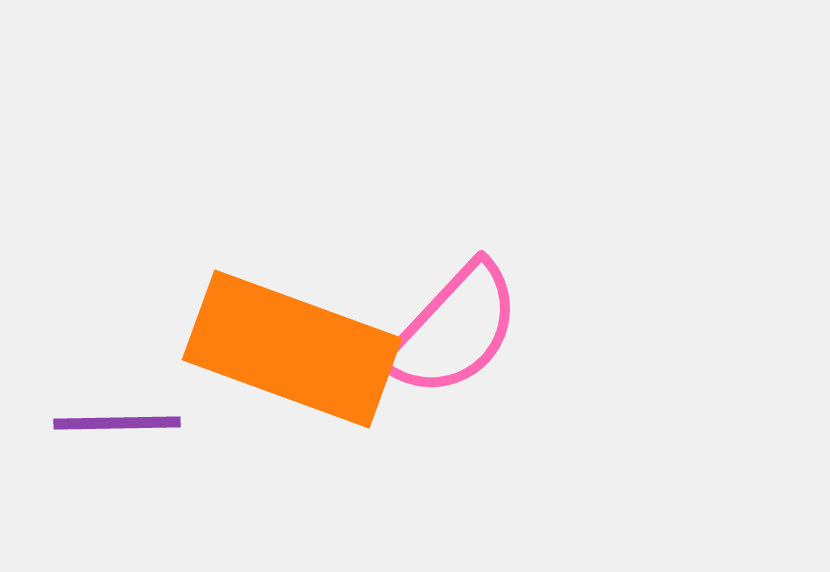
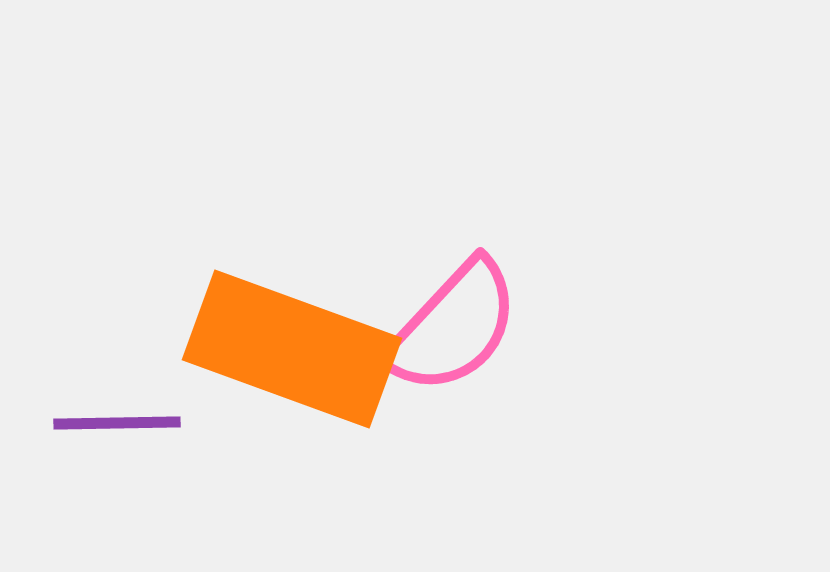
pink semicircle: moved 1 px left, 3 px up
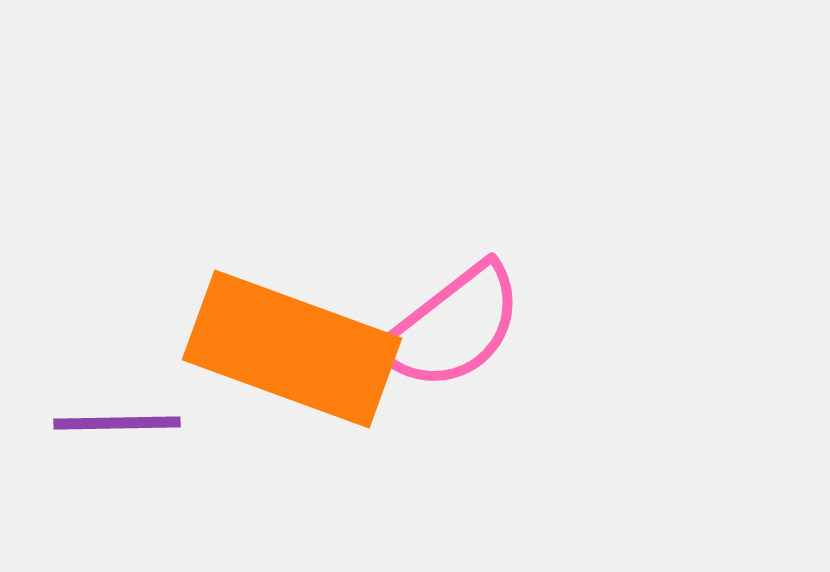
pink semicircle: rotated 9 degrees clockwise
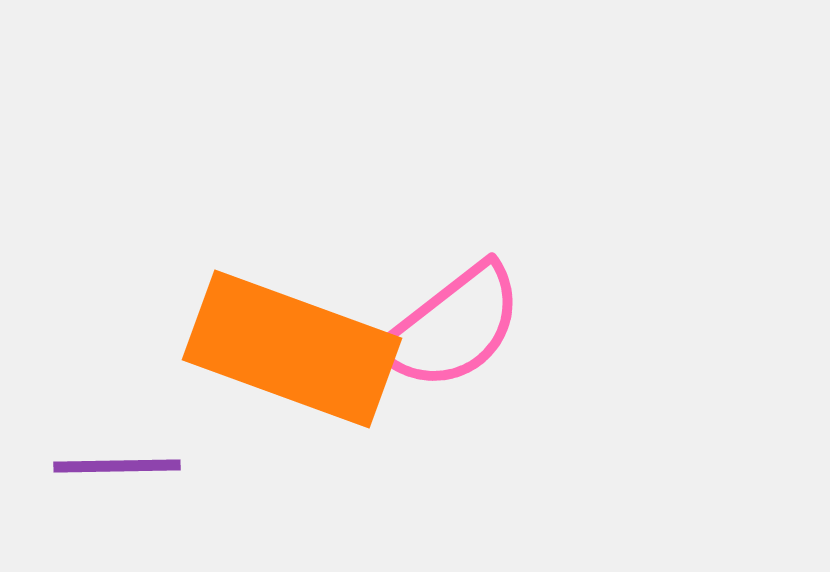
purple line: moved 43 px down
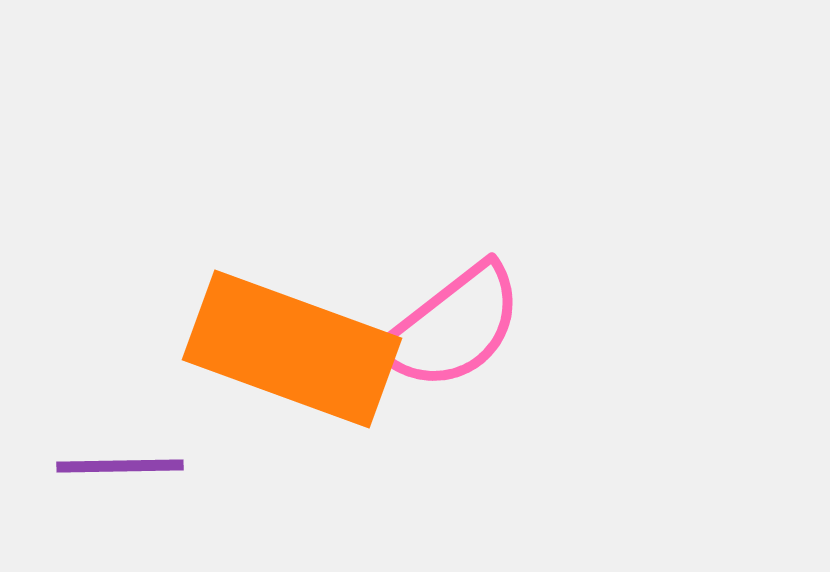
purple line: moved 3 px right
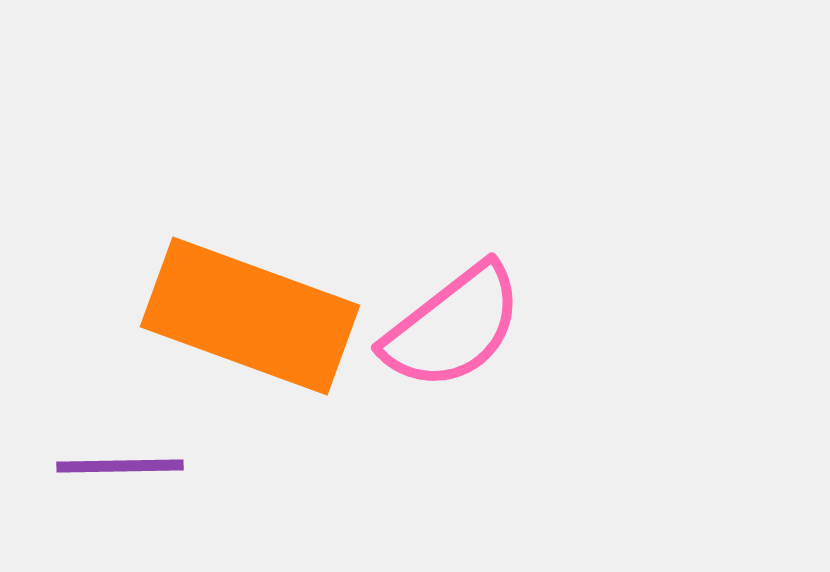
orange rectangle: moved 42 px left, 33 px up
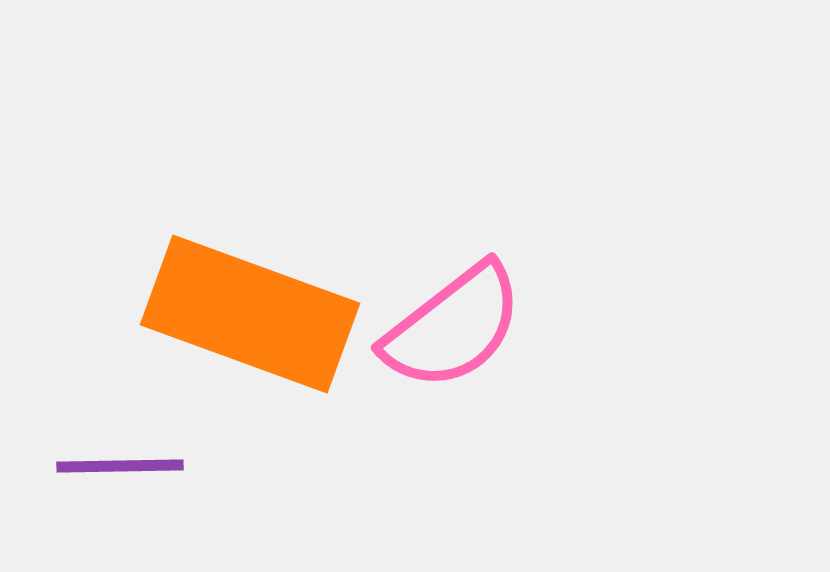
orange rectangle: moved 2 px up
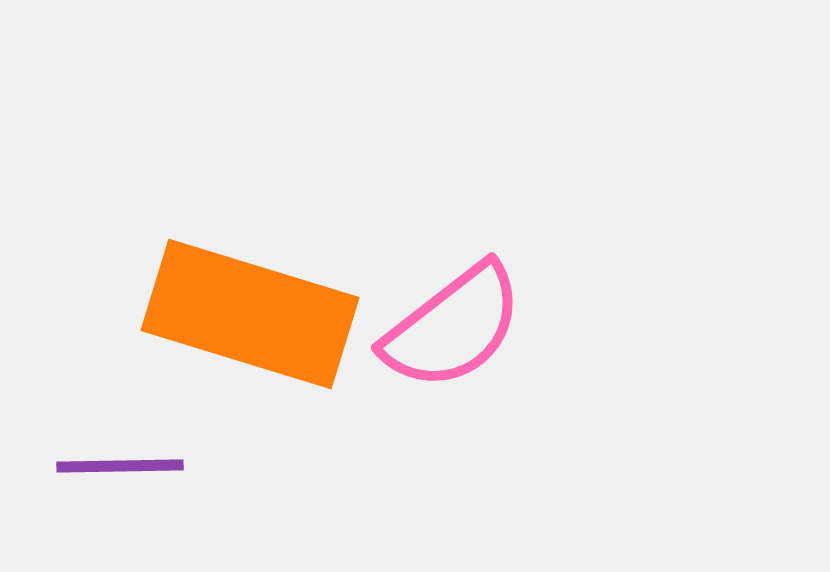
orange rectangle: rotated 3 degrees counterclockwise
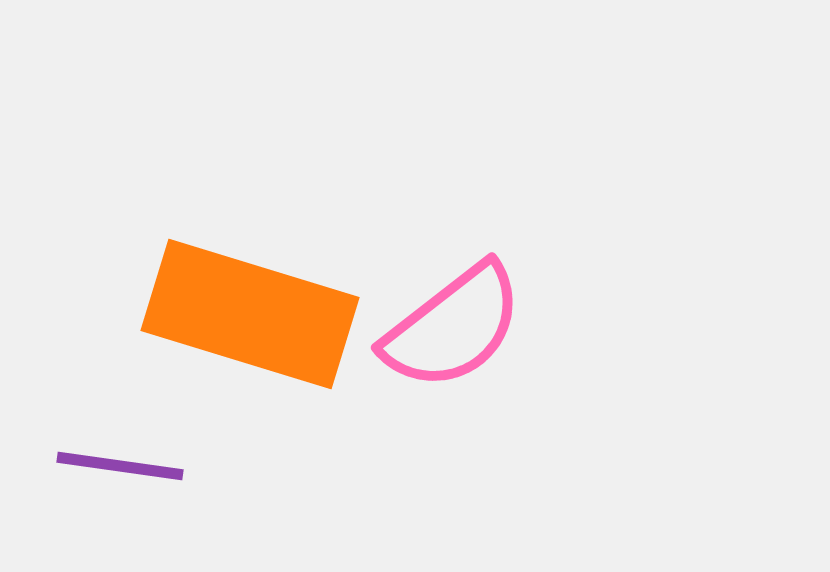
purple line: rotated 9 degrees clockwise
